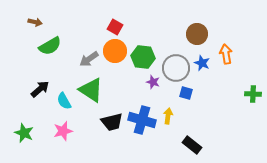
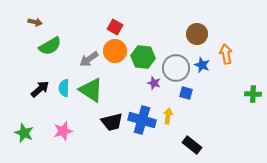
blue star: moved 2 px down
purple star: moved 1 px right, 1 px down
cyan semicircle: moved 13 px up; rotated 30 degrees clockwise
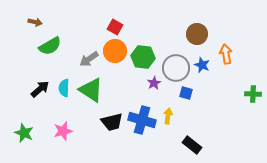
purple star: rotated 24 degrees clockwise
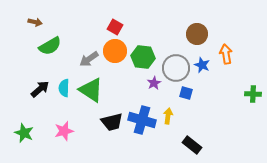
pink star: moved 1 px right
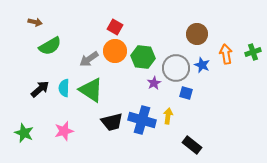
green cross: moved 42 px up; rotated 21 degrees counterclockwise
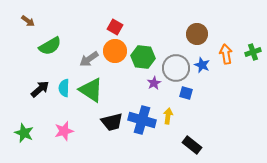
brown arrow: moved 7 px left, 1 px up; rotated 24 degrees clockwise
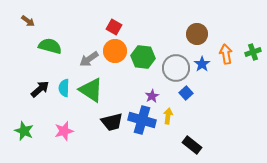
red square: moved 1 px left
green semicircle: rotated 135 degrees counterclockwise
blue star: moved 1 px up; rotated 14 degrees clockwise
purple star: moved 2 px left, 13 px down
blue square: rotated 32 degrees clockwise
green star: moved 2 px up
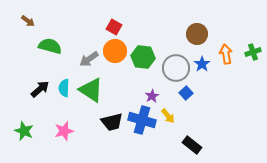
yellow arrow: rotated 133 degrees clockwise
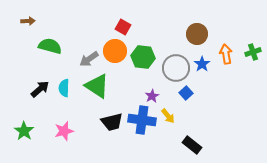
brown arrow: rotated 40 degrees counterclockwise
red square: moved 9 px right
green triangle: moved 6 px right, 4 px up
blue cross: rotated 8 degrees counterclockwise
green star: rotated 12 degrees clockwise
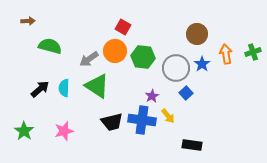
black rectangle: rotated 30 degrees counterclockwise
